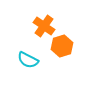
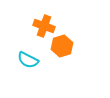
orange cross: rotated 15 degrees counterclockwise
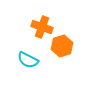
orange cross: moved 2 px left, 1 px down
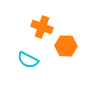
orange hexagon: moved 4 px right; rotated 20 degrees clockwise
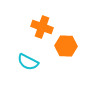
cyan semicircle: moved 2 px down
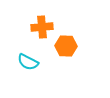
orange cross: rotated 25 degrees counterclockwise
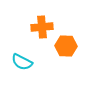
cyan semicircle: moved 6 px left
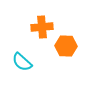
cyan semicircle: rotated 15 degrees clockwise
